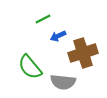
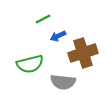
green semicircle: moved 3 px up; rotated 64 degrees counterclockwise
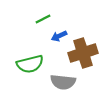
blue arrow: moved 1 px right
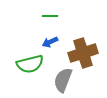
green line: moved 7 px right, 3 px up; rotated 28 degrees clockwise
blue arrow: moved 9 px left, 6 px down
gray semicircle: moved 2 px up; rotated 105 degrees clockwise
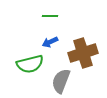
gray semicircle: moved 2 px left, 1 px down
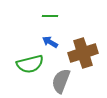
blue arrow: rotated 56 degrees clockwise
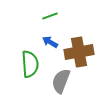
green line: rotated 21 degrees counterclockwise
brown cross: moved 4 px left, 1 px up; rotated 8 degrees clockwise
green semicircle: rotated 80 degrees counterclockwise
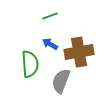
blue arrow: moved 2 px down
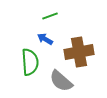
blue arrow: moved 5 px left, 5 px up
green semicircle: moved 2 px up
gray semicircle: rotated 70 degrees counterclockwise
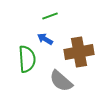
green semicircle: moved 3 px left, 3 px up
